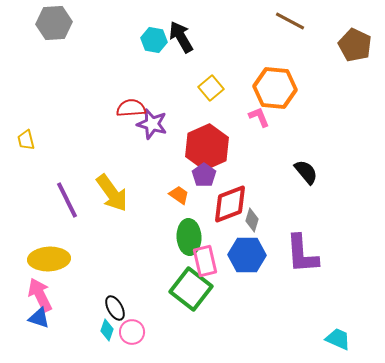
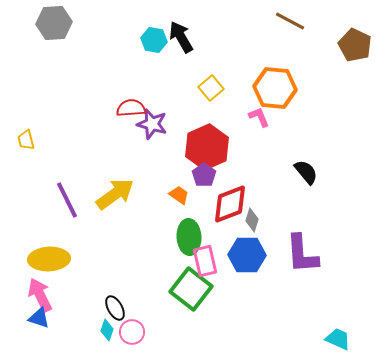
yellow arrow: moved 3 px right, 1 px down; rotated 90 degrees counterclockwise
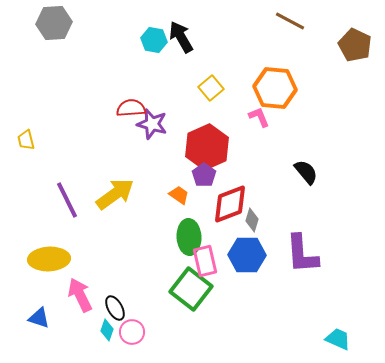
pink arrow: moved 40 px right
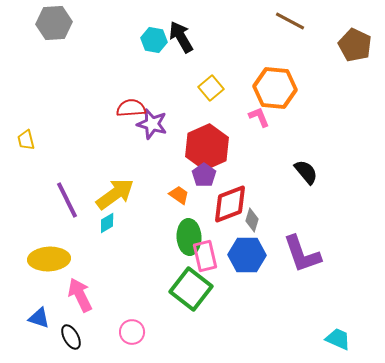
purple L-shape: rotated 15 degrees counterclockwise
pink rectangle: moved 5 px up
black ellipse: moved 44 px left, 29 px down
cyan diamond: moved 107 px up; rotated 40 degrees clockwise
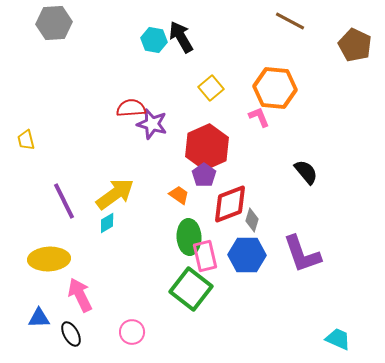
purple line: moved 3 px left, 1 px down
blue triangle: rotated 20 degrees counterclockwise
black ellipse: moved 3 px up
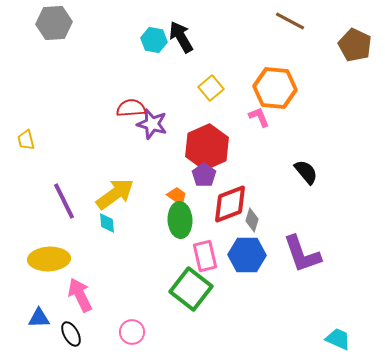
orange trapezoid: moved 2 px left, 1 px down
cyan diamond: rotated 65 degrees counterclockwise
green ellipse: moved 9 px left, 17 px up
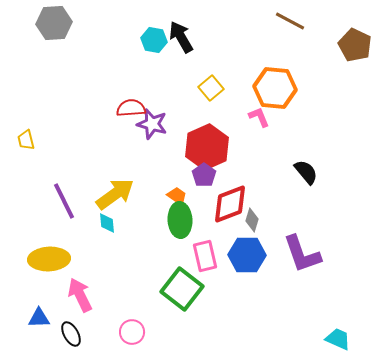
green square: moved 9 px left
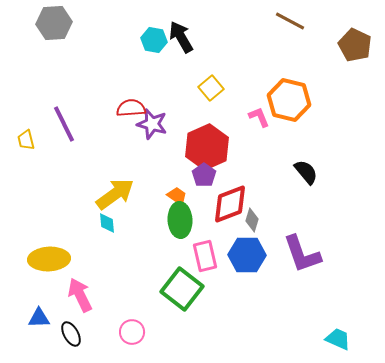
orange hexagon: moved 14 px right, 12 px down; rotated 9 degrees clockwise
purple line: moved 77 px up
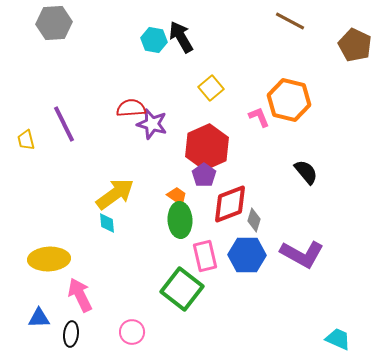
gray diamond: moved 2 px right
purple L-shape: rotated 42 degrees counterclockwise
black ellipse: rotated 35 degrees clockwise
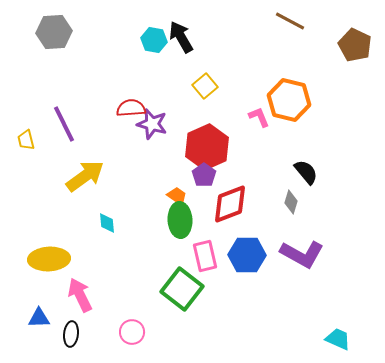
gray hexagon: moved 9 px down
yellow square: moved 6 px left, 2 px up
yellow arrow: moved 30 px left, 18 px up
gray diamond: moved 37 px right, 18 px up
